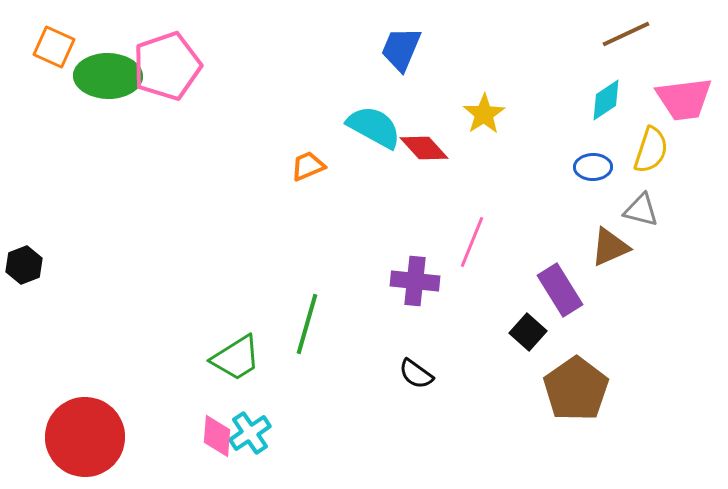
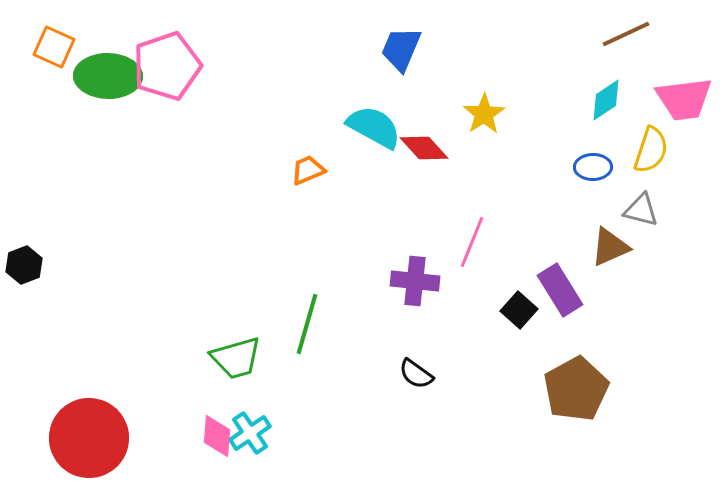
orange trapezoid: moved 4 px down
black square: moved 9 px left, 22 px up
green trapezoid: rotated 16 degrees clockwise
brown pentagon: rotated 6 degrees clockwise
red circle: moved 4 px right, 1 px down
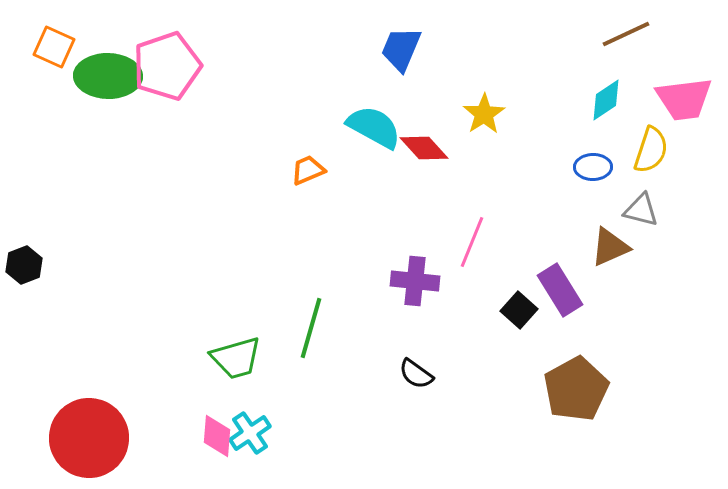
green line: moved 4 px right, 4 px down
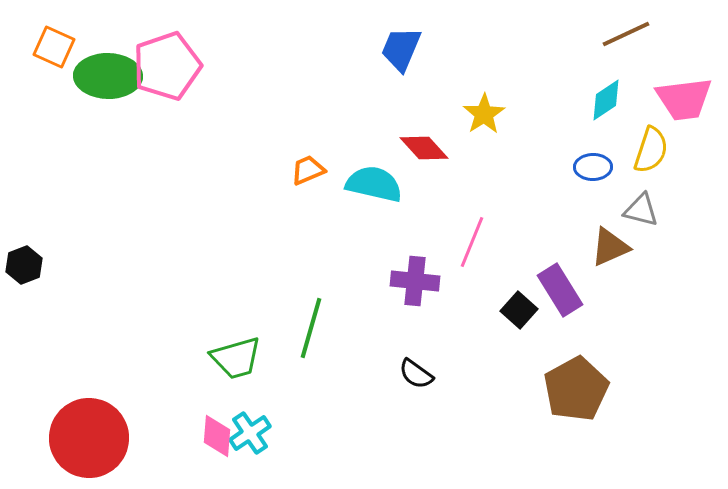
cyan semicircle: moved 57 px down; rotated 16 degrees counterclockwise
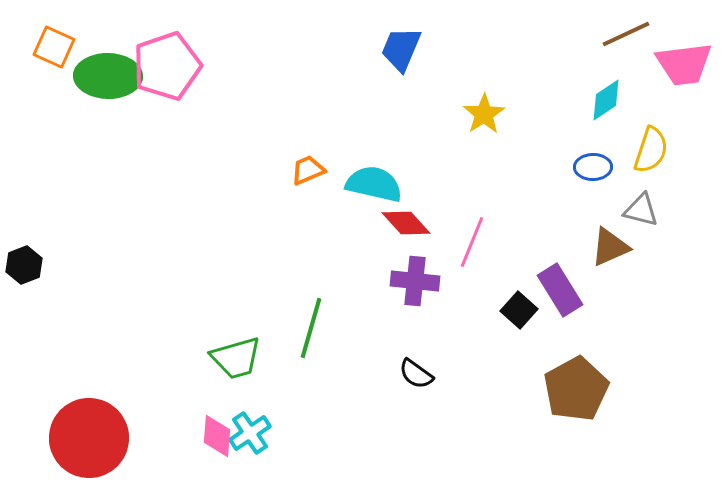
pink trapezoid: moved 35 px up
red diamond: moved 18 px left, 75 px down
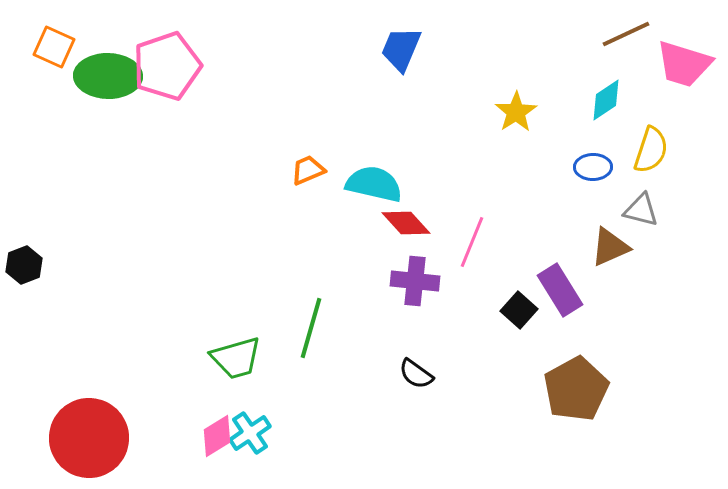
pink trapezoid: rotated 24 degrees clockwise
yellow star: moved 32 px right, 2 px up
pink diamond: rotated 54 degrees clockwise
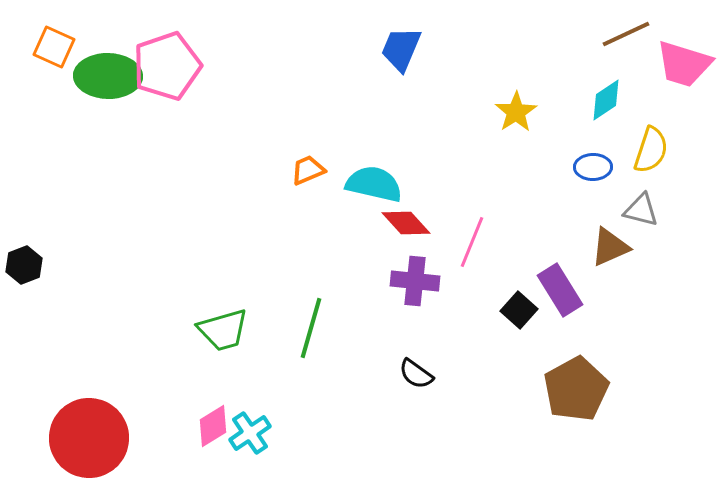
green trapezoid: moved 13 px left, 28 px up
pink diamond: moved 4 px left, 10 px up
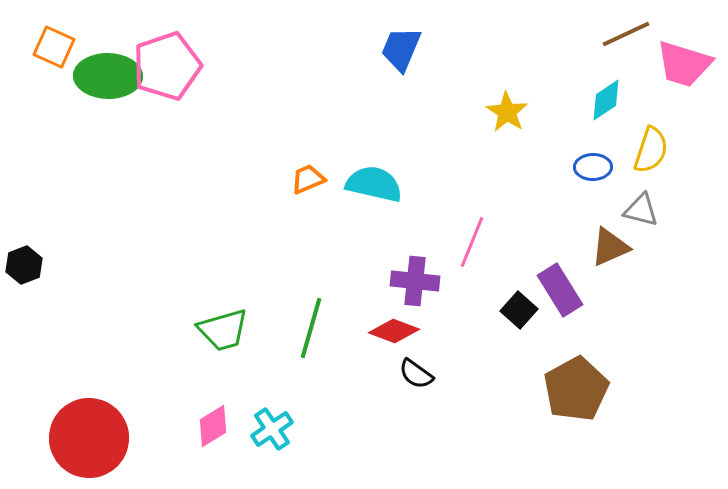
yellow star: moved 9 px left; rotated 6 degrees counterclockwise
orange trapezoid: moved 9 px down
red diamond: moved 12 px left, 108 px down; rotated 27 degrees counterclockwise
cyan cross: moved 22 px right, 4 px up
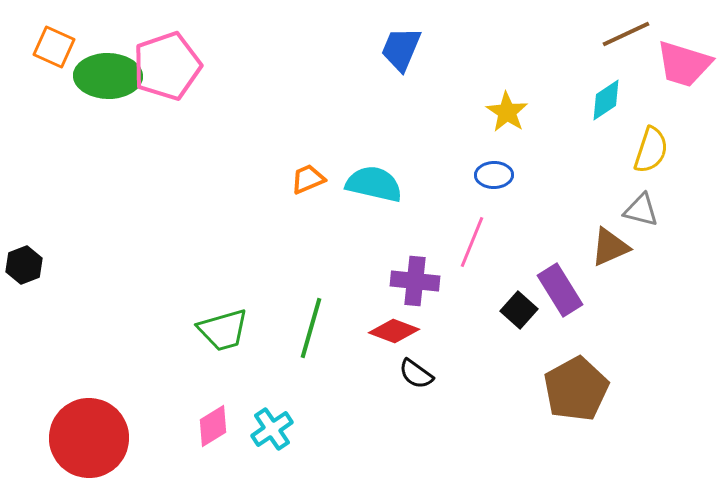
blue ellipse: moved 99 px left, 8 px down
